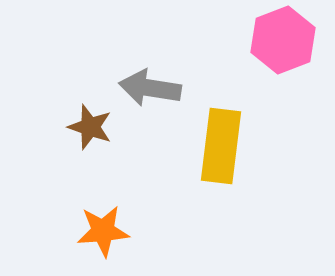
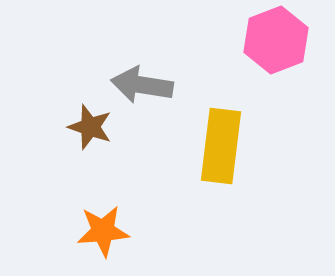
pink hexagon: moved 7 px left
gray arrow: moved 8 px left, 3 px up
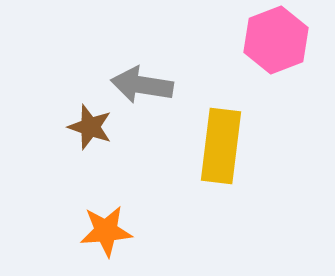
orange star: moved 3 px right
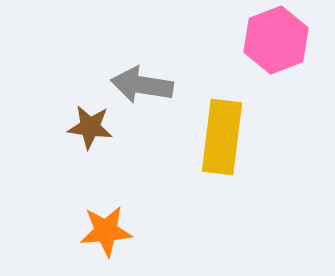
brown star: rotated 12 degrees counterclockwise
yellow rectangle: moved 1 px right, 9 px up
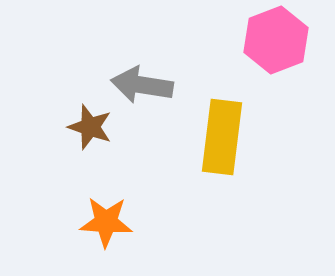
brown star: rotated 12 degrees clockwise
orange star: moved 9 px up; rotated 8 degrees clockwise
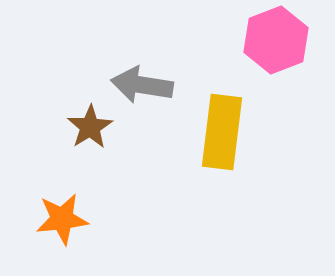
brown star: rotated 21 degrees clockwise
yellow rectangle: moved 5 px up
orange star: moved 44 px left, 3 px up; rotated 10 degrees counterclockwise
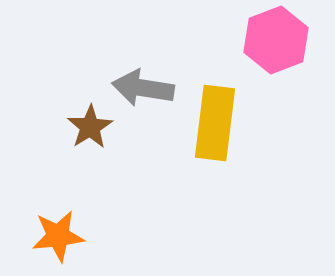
gray arrow: moved 1 px right, 3 px down
yellow rectangle: moved 7 px left, 9 px up
orange star: moved 4 px left, 17 px down
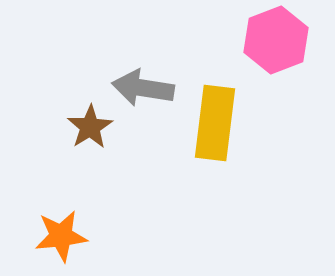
orange star: moved 3 px right
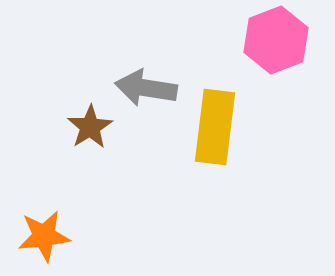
gray arrow: moved 3 px right
yellow rectangle: moved 4 px down
orange star: moved 17 px left
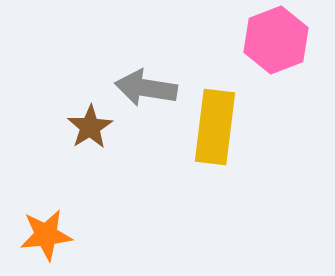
orange star: moved 2 px right, 1 px up
